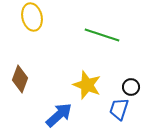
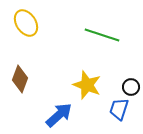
yellow ellipse: moved 6 px left, 6 px down; rotated 20 degrees counterclockwise
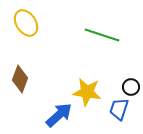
yellow star: moved 7 px down; rotated 12 degrees counterclockwise
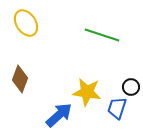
blue trapezoid: moved 2 px left, 1 px up
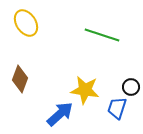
yellow star: moved 2 px left, 2 px up
blue arrow: moved 1 px right, 1 px up
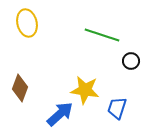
yellow ellipse: moved 1 px right; rotated 20 degrees clockwise
brown diamond: moved 9 px down
black circle: moved 26 px up
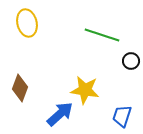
blue trapezoid: moved 5 px right, 8 px down
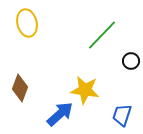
green line: rotated 64 degrees counterclockwise
blue trapezoid: moved 1 px up
